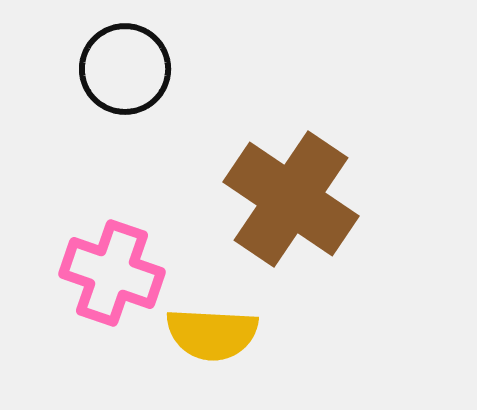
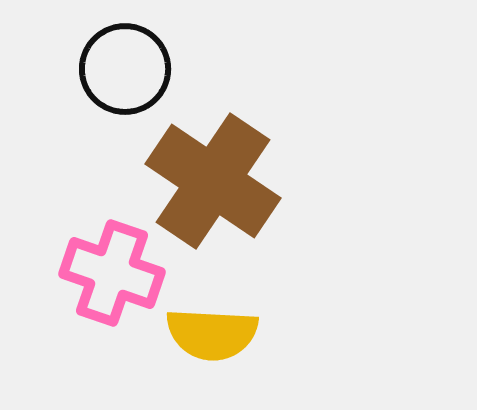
brown cross: moved 78 px left, 18 px up
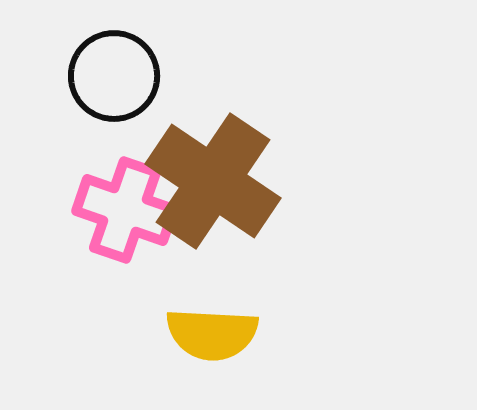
black circle: moved 11 px left, 7 px down
pink cross: moved 13 px right, 63 px up
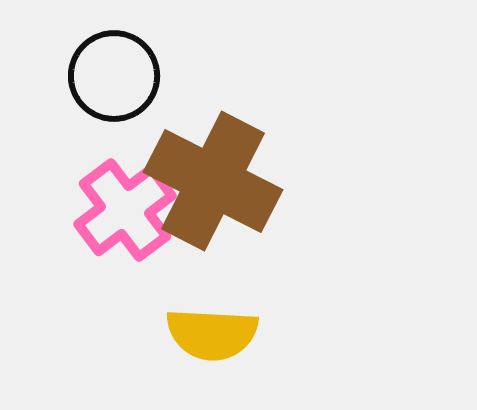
brown cross: rotated 7 degrees counterclockwise
pink cross: rotated 34 degrees clockwise
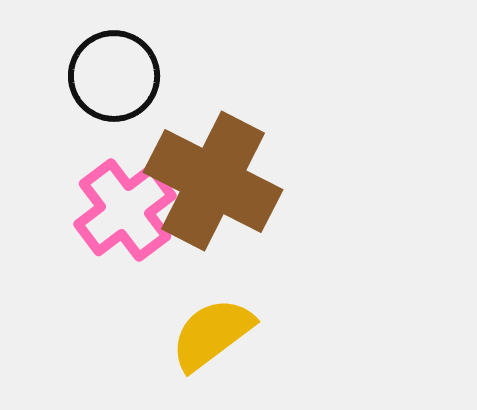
yellow semicircle: rotated 140 degrees clockwise
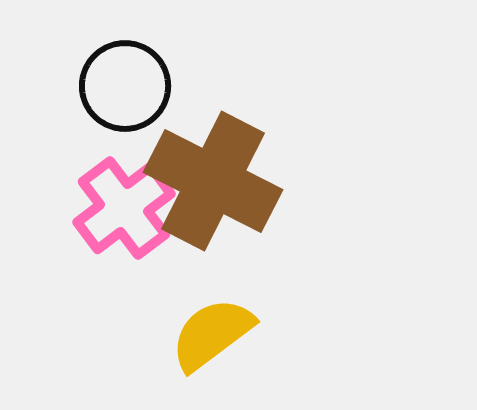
black circle: moved 11 px right, 10 px down
pink cross: moved 1 px left, 2 px up
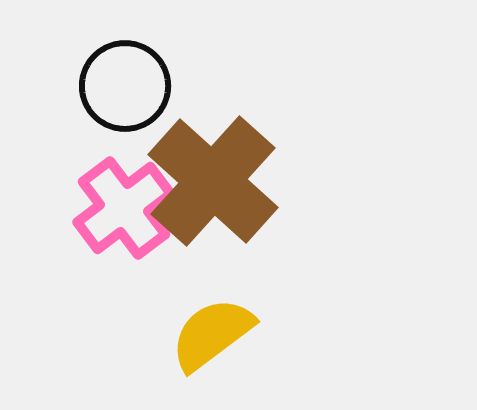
brown cross: rotated 15 degrees clockwise
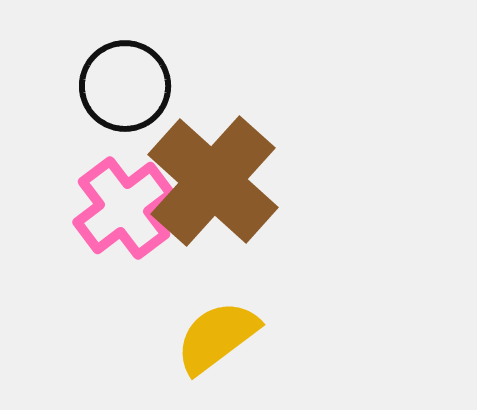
yellow semicircle: moved 5 px right, 3 px down
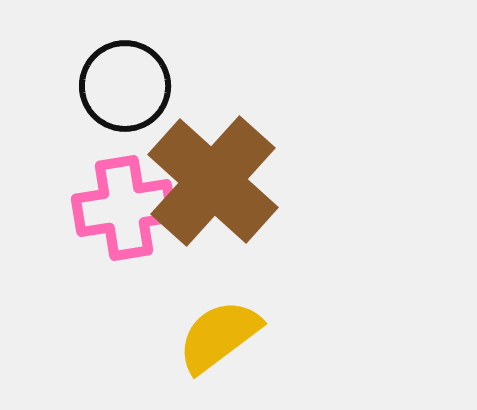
pink cross: rotated 28 degrees clockwise
yellow semicircle: moved 2 px right, 1 px up
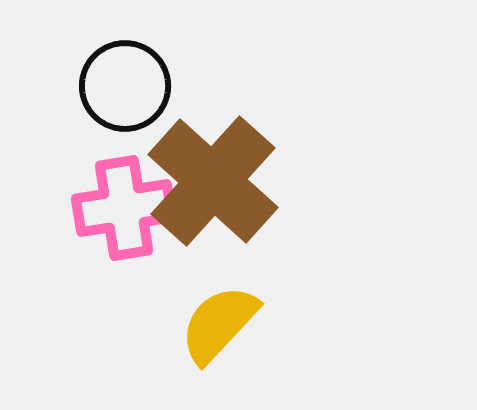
yellow semicircle: moved 12 px up; rotated 10 degrees counterclockwise
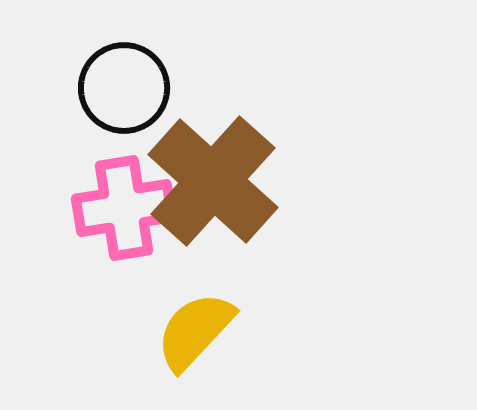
black circle: moved 1 px left, 2 px down
yellow semicircle: moved 24 px left, 7 px down
